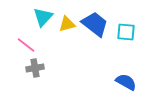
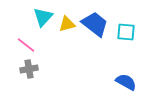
gray cross: moved 6 px left, 1 px down
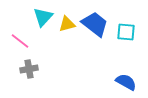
pink line: moved 6 px left, 4 px up
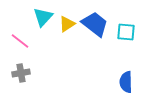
yellow triangle: rotated 18 degrees counterclockwise
gray cross: moved 8 px left, 4 px down
blue semicircle: rotated 120 degrees counterclockwise
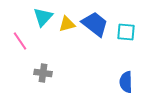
yellow triangle: rotated 18 degrees clockwise
pink line: rotated 18 degrees clockwise
gray cross: moved 22 px right; rotated 18 degrees clockwise
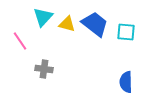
yellow triangle: rotated 30 degrees clockwise
gray cross: moved 1 px right, 4 px up
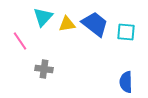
yellow triangle: rotated 24 degrees counterclockwise
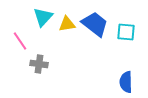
gray cross: moved 5 px left, 5 px up
